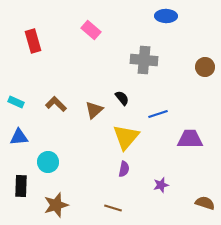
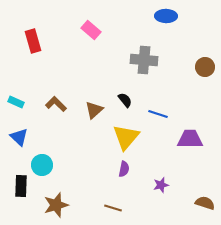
black semicircle: moved 3 px right, 2 px down
blue line: rotated 36 degrees clockwise
blue triangle: rotated 48 degrees clockwise
cyan circle: moved 6 px left, 3 px down
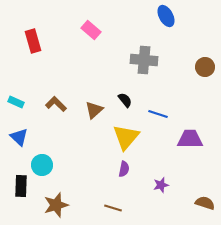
blue ellipse: rotated 60 degrees clockwise
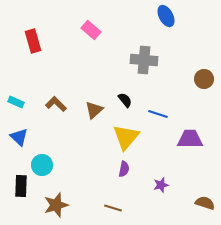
brown circle: moved 1 px left, 12 px down
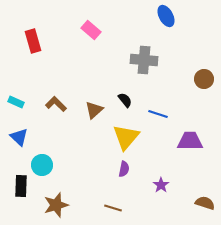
purple trapezoid: moved 2 px down
purple star: rotated 21 degrees counterclockwise
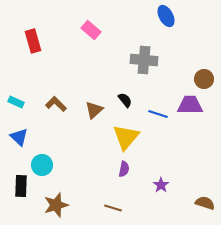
purple trapezoid: moved 36 px up
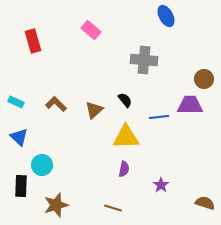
blue line: moved 1 px right, 3 px down; rotated 24 degrees counterclockwise
yellow triangle: rotated 48 degrees clockwise
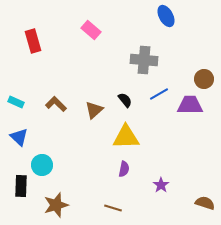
blue line: moved 23 px up; rotated 24 degrees counterclockwise
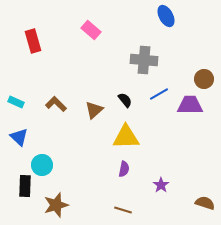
black rectangle: moved 4 px right
brown line: moved 10 px right, 2 px down
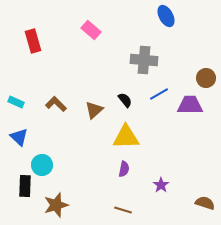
brown circle: moved 2 px right, 1 px up
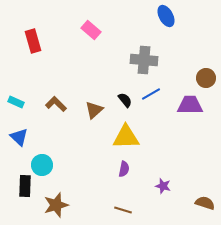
blue line: moved 8 px left
purple star: moved 2 px right, 1 px down; rotated 21 degrees counterclockwise
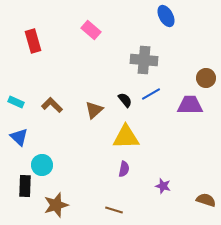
brown L-shape: moved 4 px left, 1 px down
brown semicircle: moved 1 px right, 3 px up
brown line: moved 9 px left
